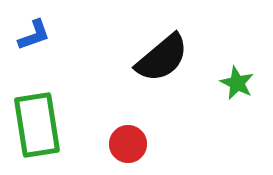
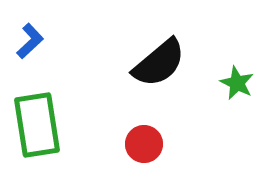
blue L-shape: moved 4 px left, 6 px down; rotated 24 degrees counterclockwise
black semicircle: moved 3 px left, 5 px down
red circle: moved 16 px right
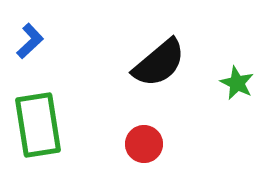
green rectangle: moved 1 px right
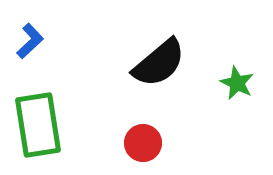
red circle: moved 1 px left, 1 px up
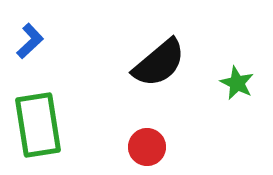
red circle: moved 4 px right, 4 px down
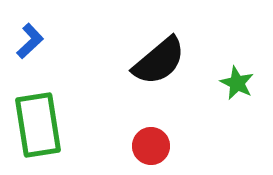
black semicircle: moved 2 px up
red circle: moved 4 px right, 1 px up
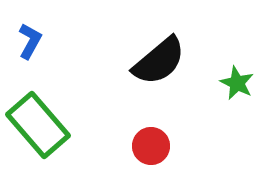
blue L-shape: rotated 18 degrees counterclockwise
green rectangle: rotated 32 degrees counterclockwise
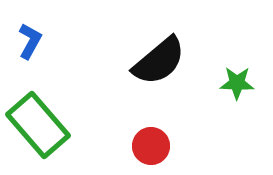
green star: rotated 24 degrees counterclockwise
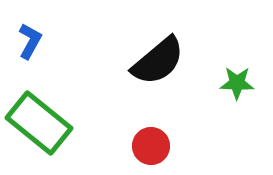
black semicircle: moved 1 px left
green rectangle: moved 1 px right, 2 px up; rotated 10 degrees counterclockwise
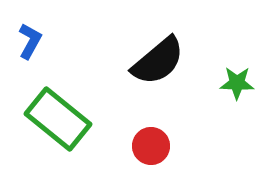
green rectangle: moved 19 px right, 4 px up
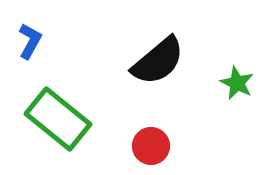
green star: rotated 24 degrees clockwise
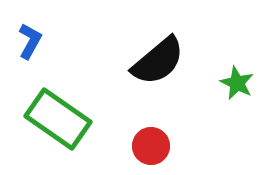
green rectangle: rotated 4 degrees counterclockwise
